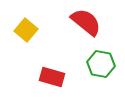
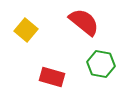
red semicircle: moved 2 px left
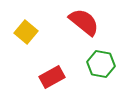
yellow square: moved 2 px down
red rectangle: rotated 45 degrees counterclockwise
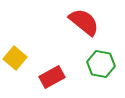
yellow square: moved 11 px left, 26 px down
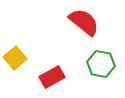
yellow square: rotated 10 degrees clockwise
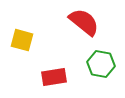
yellow square: moved 7 px right, 18 px up; rotated 35 degrees counterclockwise
red rectangle: moved 2 px right; rotated 20 degrees clockwise
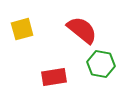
red semicircle: moved 2 px left, 8 px down
yellow square: moved 11 px up; rotated 30 degrees counterclockwise
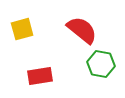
red rectangle: moved 14 px left, 1 px up
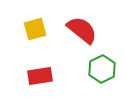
yellow square: moved 13 px right
green hexagon: moved 1 px right, 5 px down; rotated 24 degrees clockwise
